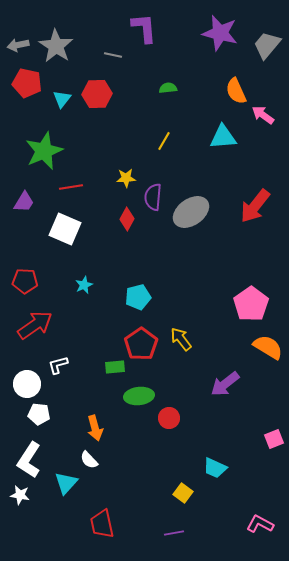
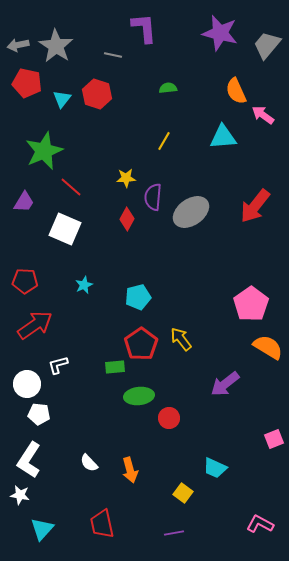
red hexagon at (97, 94): rotated 20 degrees clockwise
red line at (71, 187): rotated 50 degrees clockwise
orange arrow at (95, 428): moved 35 px right, 42 px down
white semicircle at (89, 460): moved 3 px down
cyan triangle at (66, 483): moved 24 px left, 46 px down
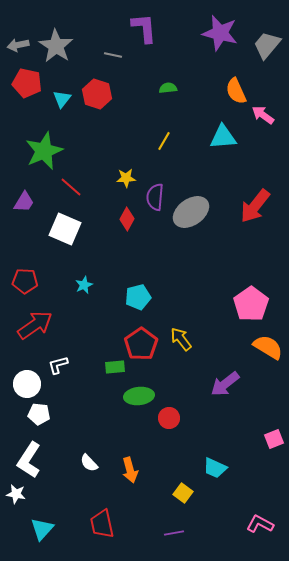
purple semicircle at (153, 197): moved 2 px right
white star at (20, 495): moved 4 px left, 1 px up
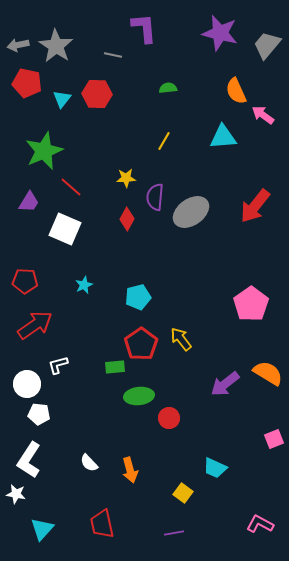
red hexagon at (97, 94): rotated 16 degrees counterclockwise
purple trapezoid at (24, 202): moved 5 px right
orange semicircle at (268, 347): moved 26 px down
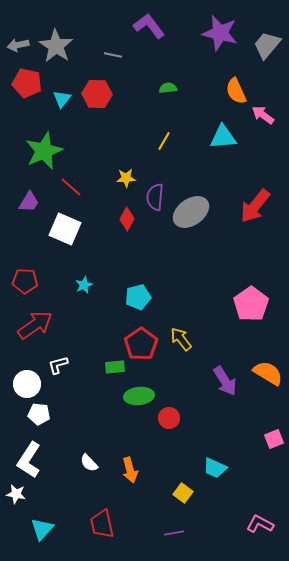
purple L-shape at (144, 28): moved 5 px right, 2 px up; rotated 32 degrees counterclockwise
purple arrow at (225, 384): moved 3 px up; rotated 84 degrees counterclockwise
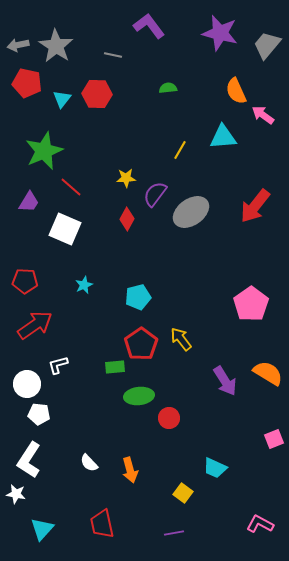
yellow line at (164, 141): moved 16 px right, 9 px down
purple semicircle at (155, 197): moved 3 px up; rotated 32 degrees clockwise
